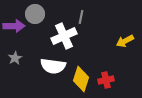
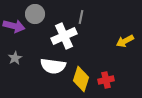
purple arrow: rotated 15 degrees clockwise
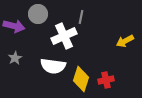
gray circle: moved 3 px right
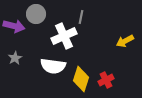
gray circle: moved 2 px left
red cross: rotated 14 degrees counterclockwise
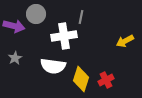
white cross: rotated 15 degrees clockwise
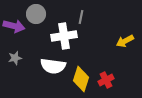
gray star: rotated 16 degrees clockwise
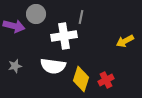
gray star: moved 8 px down
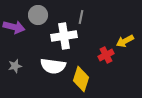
gray circle: moved 2 px right, 1 px down
purple arrow: moved 1 px down
red cross: moved 25 px up
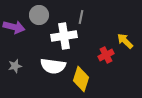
gray circle: moved 1 px right
yellow arrow: rotated 72 degrees clockwise
